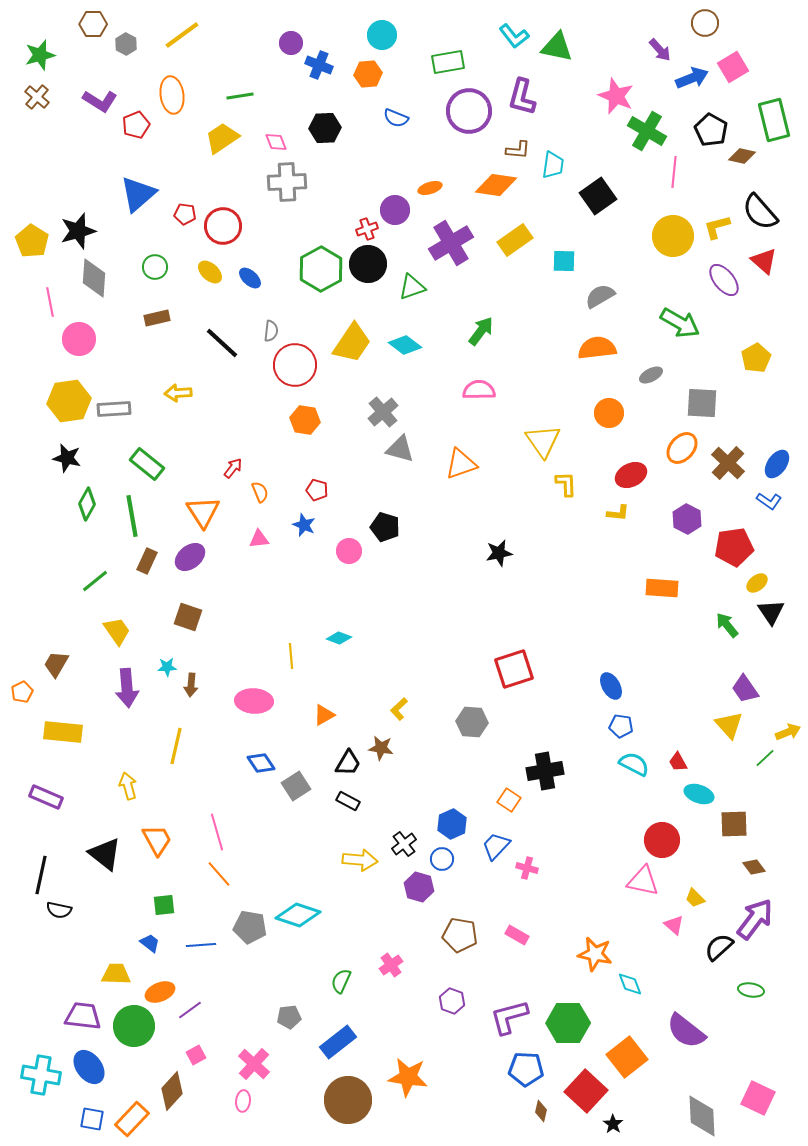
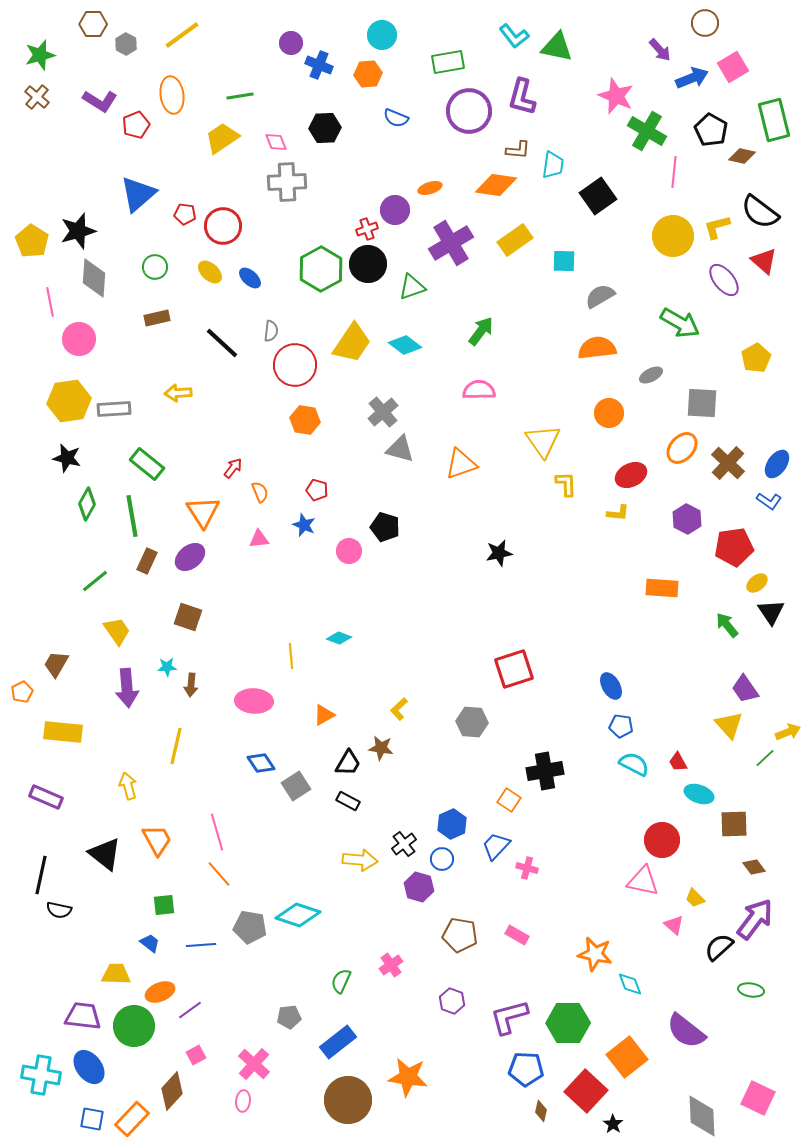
black semicircle at (760, 212): rotated 12 degrees counterclockwise
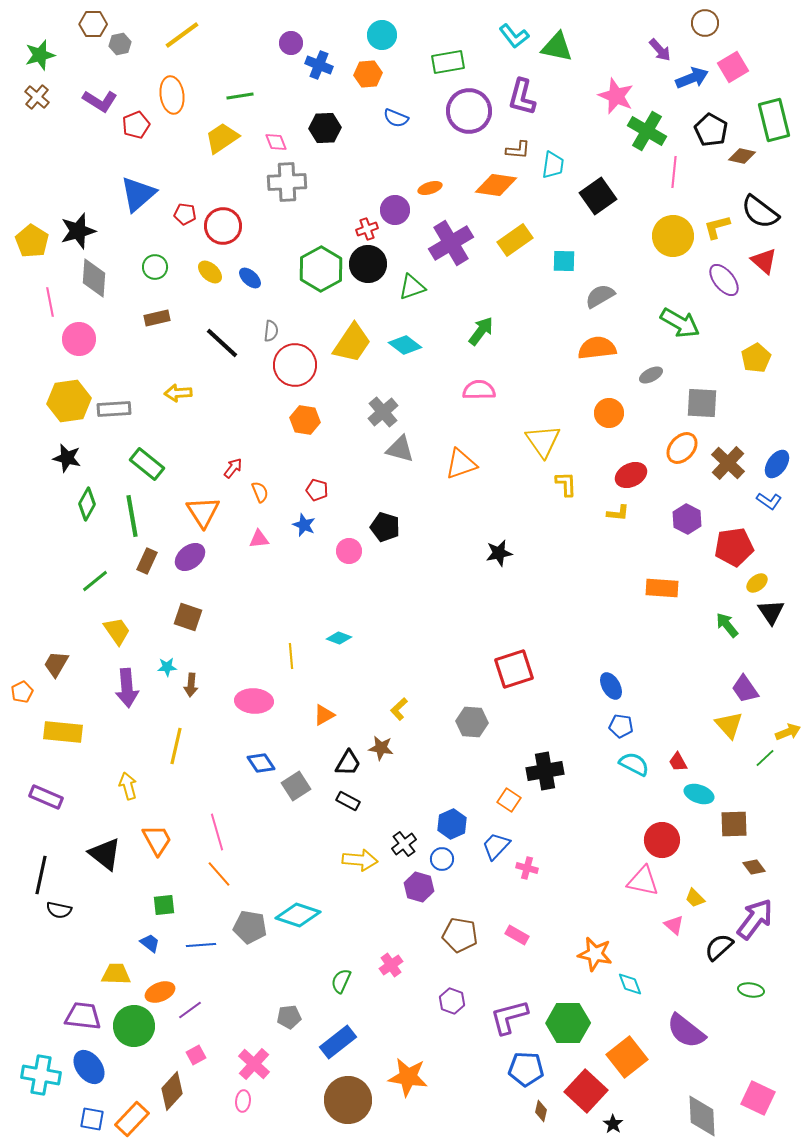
gray hexagon at (126, 44): moved 6 px left; rotated 20 degrees clockwise
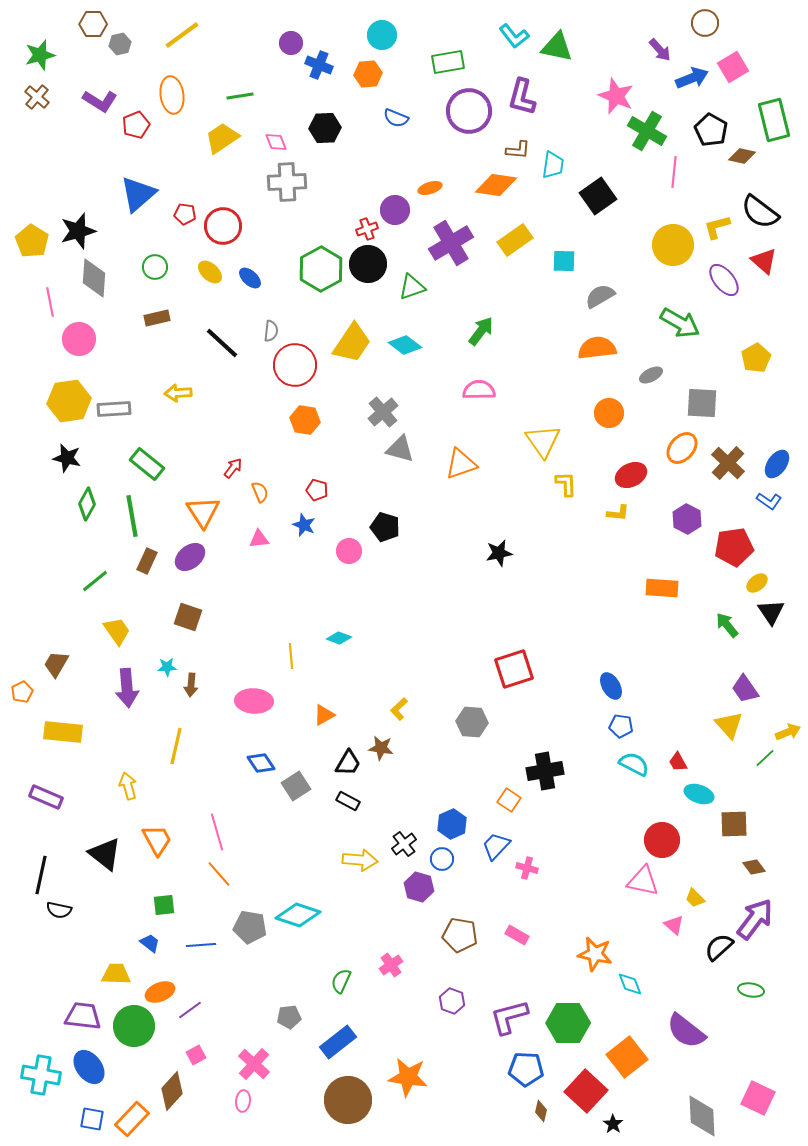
yellow circle at (673, 236): moved 9 px down
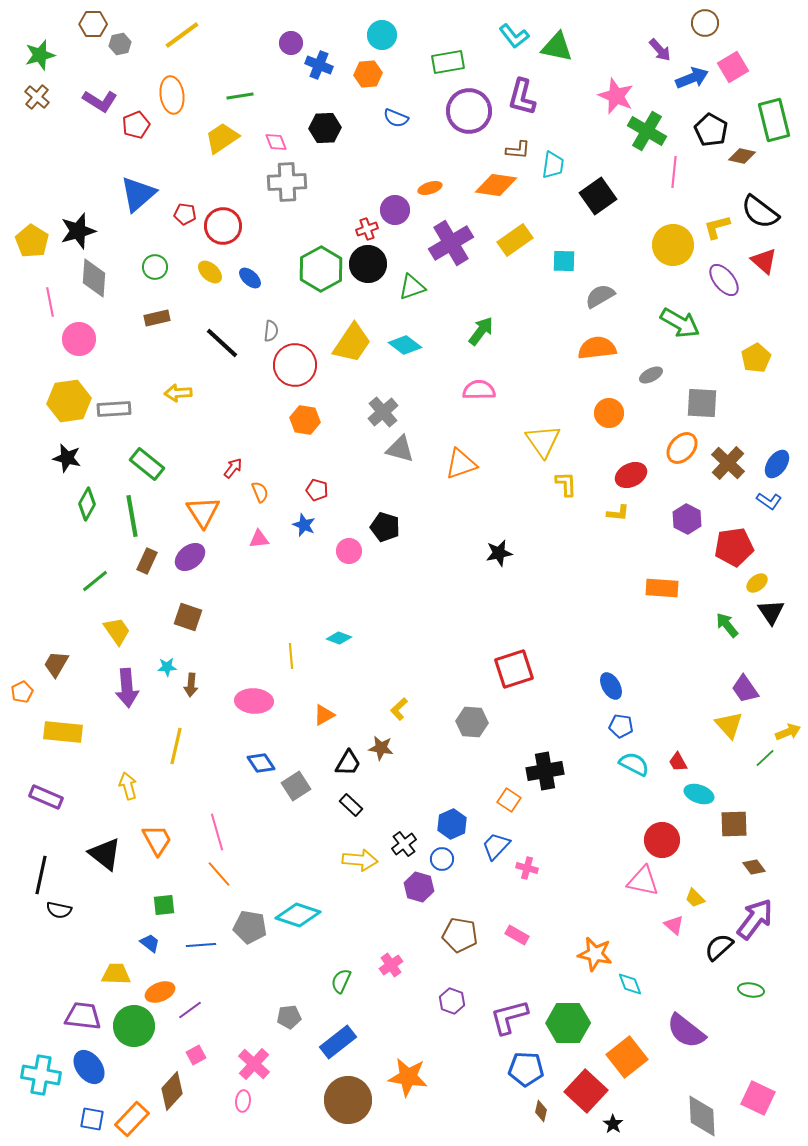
black rectangle at (348, 801): moved 3 px right, 4 px down; rotated 15 degrees clockwise
